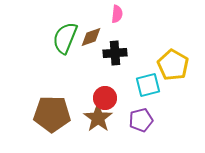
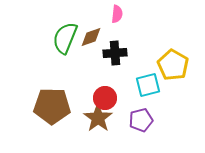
brown pentagon: moved 8 px up
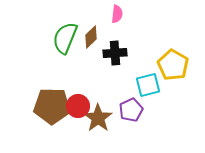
brown diamond: rotated 25 degrees counterclockwise
red circle: moved 27 px left, 8 px down
purple pentagon: moved 10 px left, 10 px up; rotated 10 degrees counterclockwise
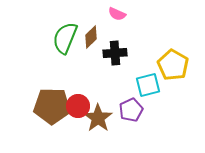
pink semicircle: rotated 108 degrees clockwise
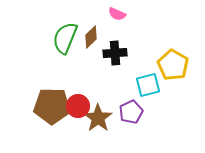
purple pentagon: moved 2 px down
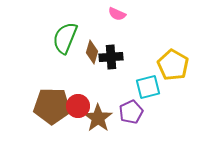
brown diamond: moved 1 px right, 15 px down; rotated 30 degrees counterclockwise
black cross: moved 4 px left, 4 px down
cyan square: moved 2 px down
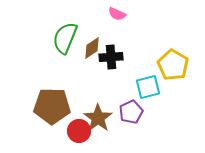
brown diamond: moved 4 px up; rotated 40 degrees clockwise
red circle: moved 1 px right, 25 px down
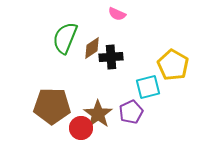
brown star: moved 4 px up
red circle: moved 2 px right, 3 px up
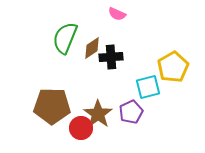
yellow pentagon: moved 2 px down; rotated 12 degrees clockwise
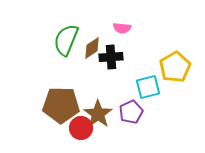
pink semicircle: moved 5 px right, 14 px down; rotated 18 degrees counterclockwise
green semicircle: moved 1 px right, 2 px down
yellow pentagon: moved 2 px right
brown pentagon: moved 9 px right, 1 px up
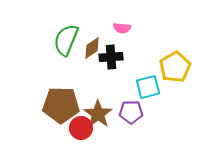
purple pentagon: rotated 25 degrees clockwise
